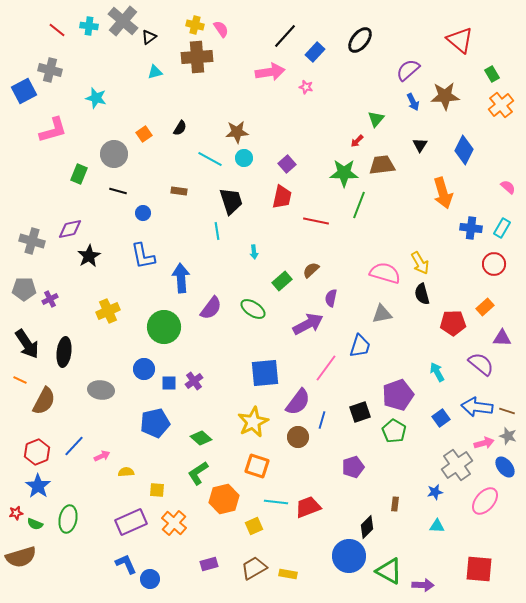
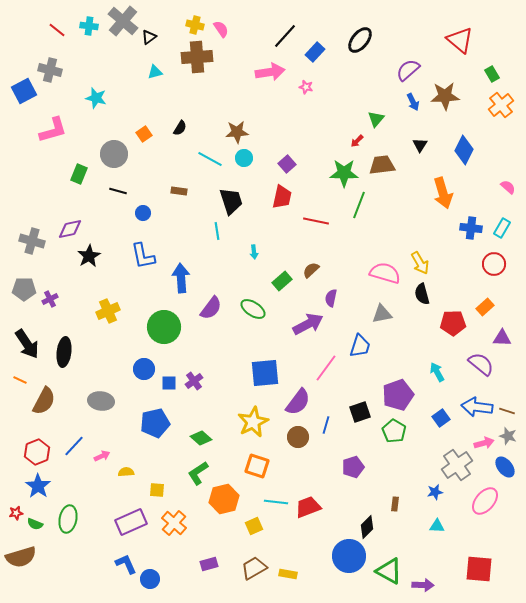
gray ellipse at (101, 390): moved 11 px down
blue line at (322, 420): moved 4 px right, 5 px down
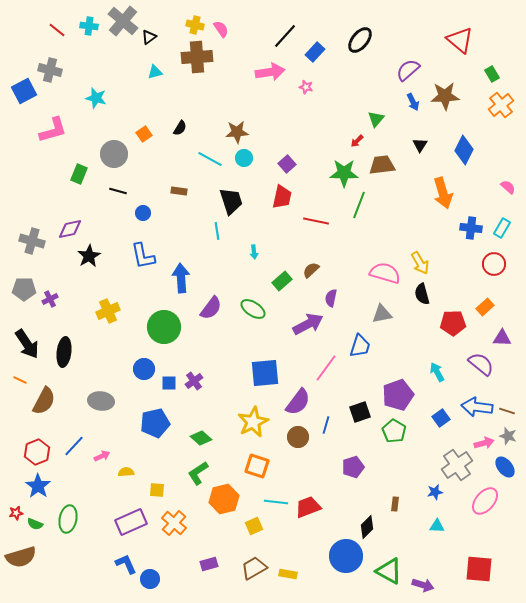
blue circle at (349, 556): moved 3 px left
purple arrow at (423, 585): rotated 15 degrees clockwise
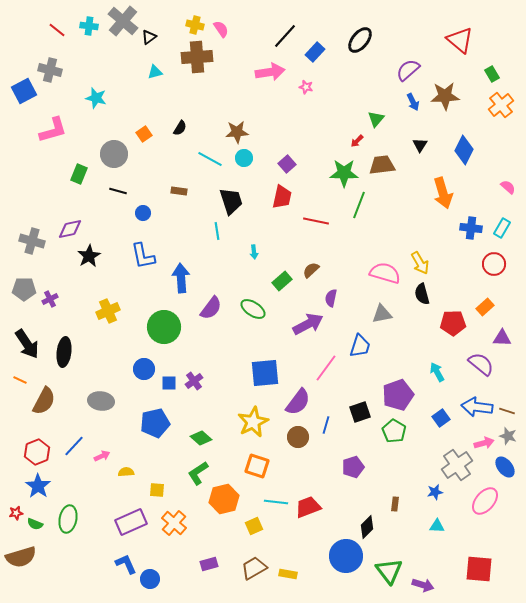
green triangle at (389, 571): rotated 24 degrees clockwise
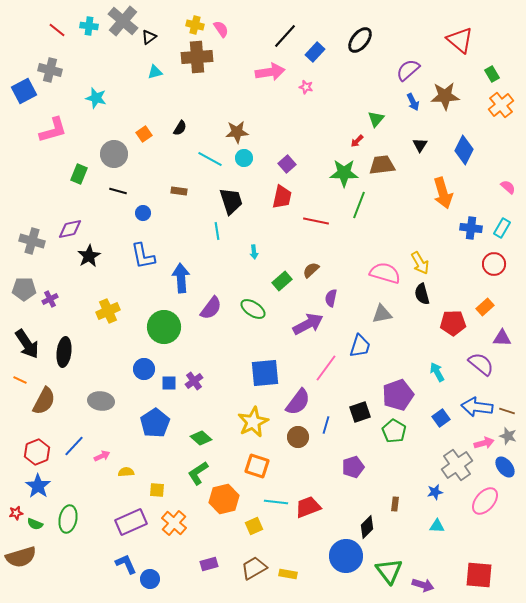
blue pentagon at (155, 423): rotated 20 degrees counterclockwise
red square at (479, 569): moved 6 px down
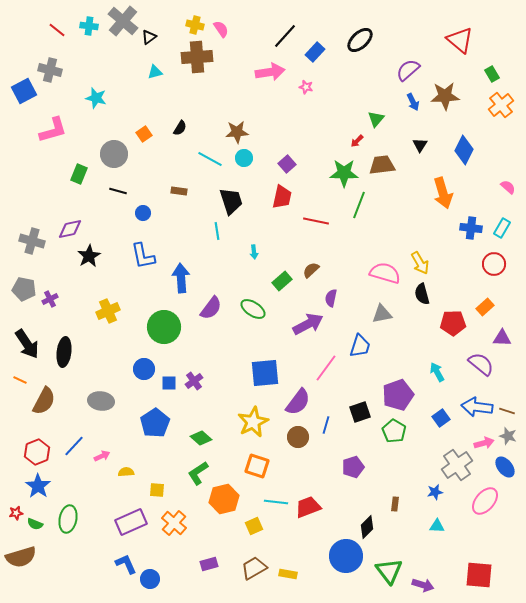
black ellipse at (360, 40): rotated 8 degrees clockwise
gray pentagon at (24, 289): rotated 10 degrees clockwise
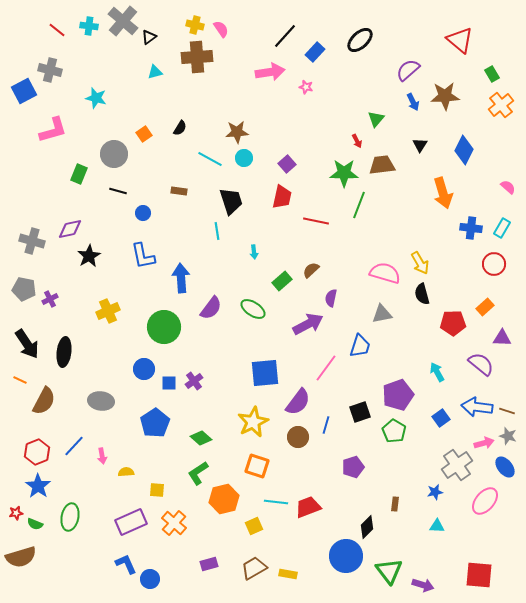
red arrow at (357, 141): rotated 72 degrees counterclockwise
pink arrow at (102, 456): rotated 105 degrees clockwise
green ellipse at (68, 519): moved 2 px right, 2 px up
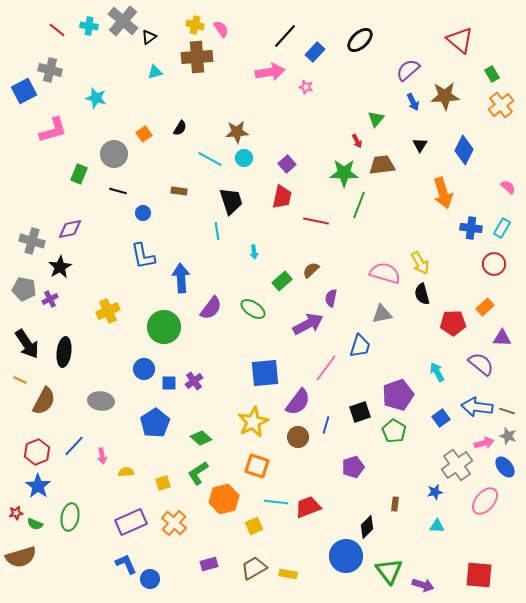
black star at (89, 256): moved 29 px left, 11 px down
yellow square at (157, 490): moved 6 px right, 7 px up; rotated 21 degrees counterclockwise
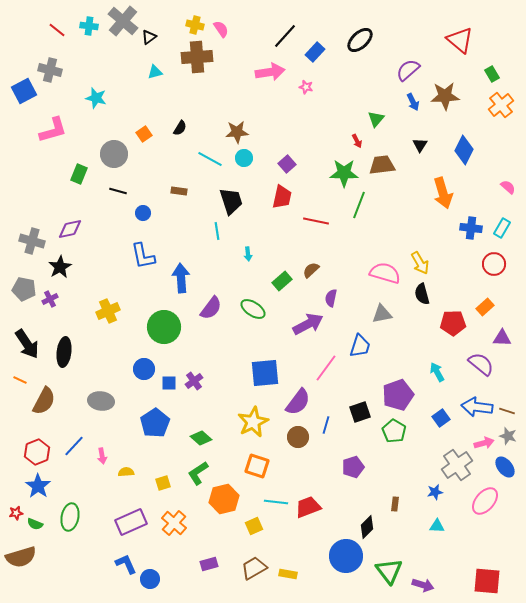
cyan arrow at (254, 252): moved 6 px left, 2 px down
red square at (479, 575): moved 8 px right, 6 px down
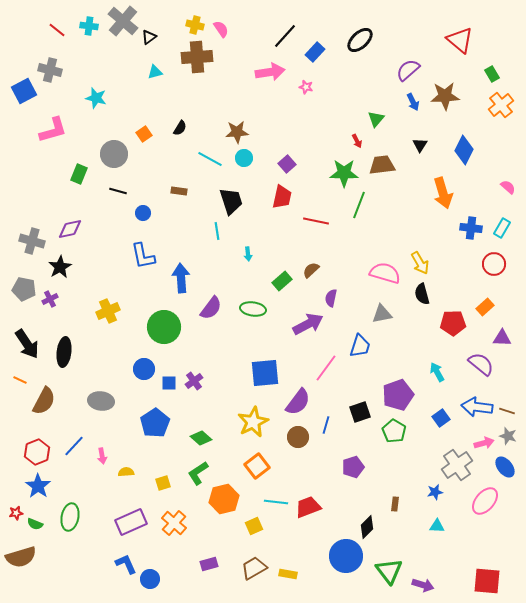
green ellipse at (253, 309): rotated 25 degrees counterclockwise
orange square at (257, 466): rotated 35 degrees clockwise
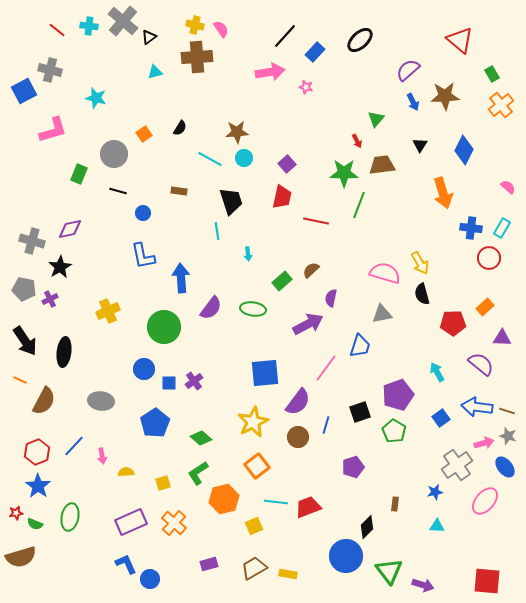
red circle at (494, 264): moved 5 px left, 6 px up
black arrow at (27, 344): moved 2 px left, 3 px up
